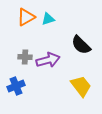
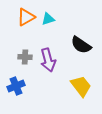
black semicircle: rotated 10 degrees counterclockwise
purple arrow: rotated 90 degrees clockwise
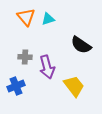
orange triangle: rotated 42 degrees counterclockwise
purple arrow: moved 1 px left, 7 px down
yellow trapezoid: moved 7 px left
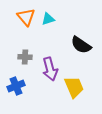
purple arrow: moved 3 px right, 2 px down
yellow trapezoid: moved 1 px down; rotated 15 degrees clockwise
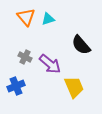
black semicircle: rotated 15 degrees clockwise
gray cross: rotated 24 degrees clockwise
purple arrow: moved 5 px up; rotated 35 degrees counterclockwise
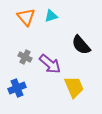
cyan triangle: moved 3 px right, 3 px up
blue cross: moved 1 px right, 2 px down
